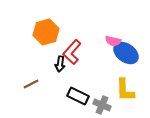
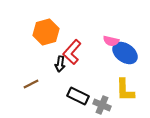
pink semicircle: moved 2 px left
blue ellipse: moved 1 px left
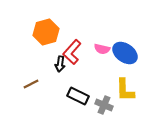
pink semicircle: moved 9 px left, 8 px down
gray cross: moved 2 px right
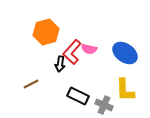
pink semicircle: moved 13 px left
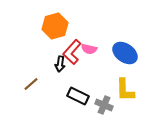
orange hexagon: moved 9 px right, 6 px up
brown line: rotated 14 degrees counterclockwise
